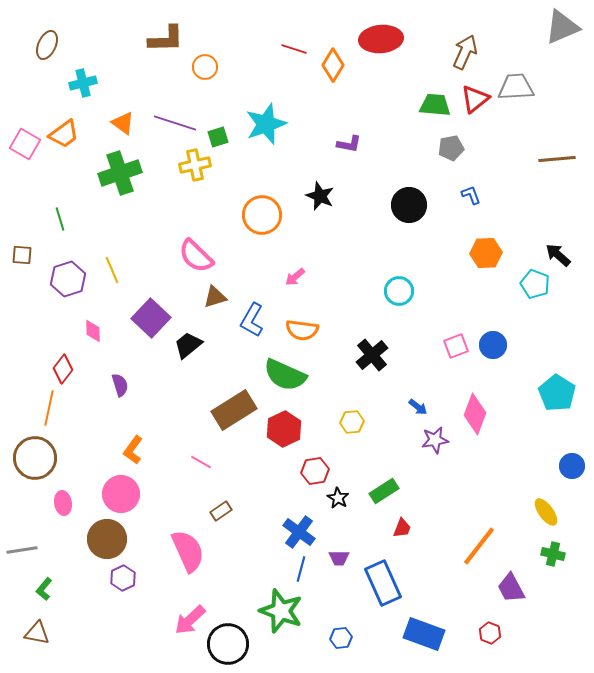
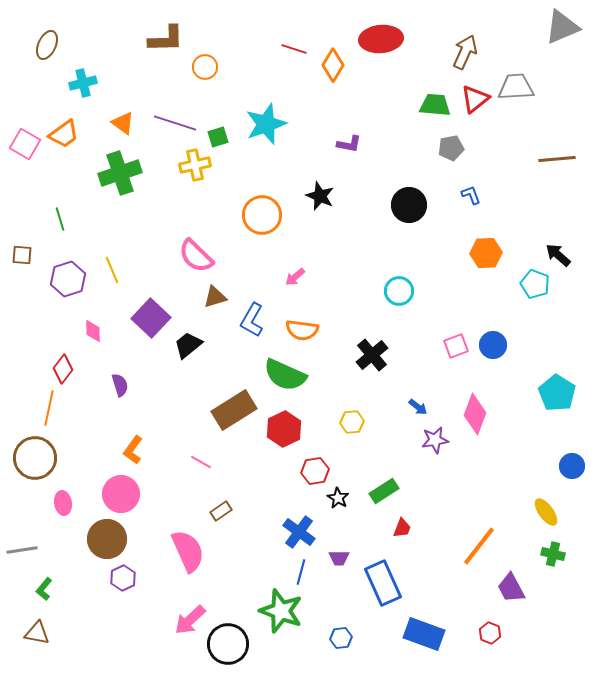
blue line at (301, 569): moved 3 px down
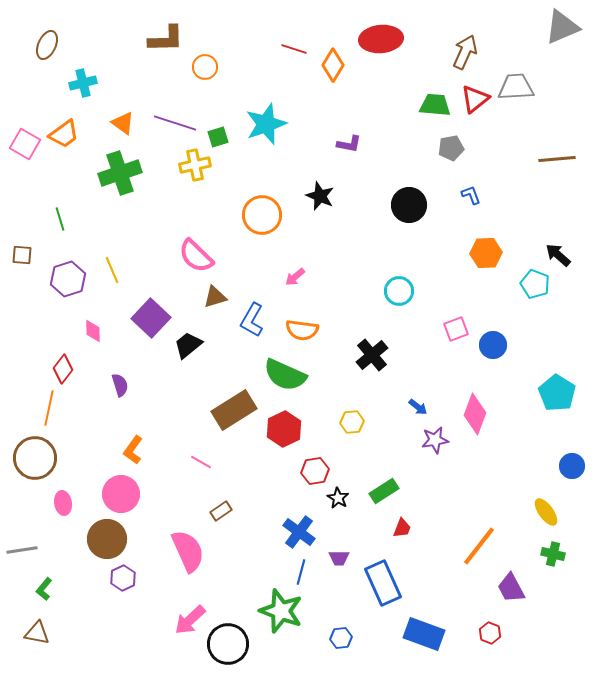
pink square at (456, 346): moved 17 px up
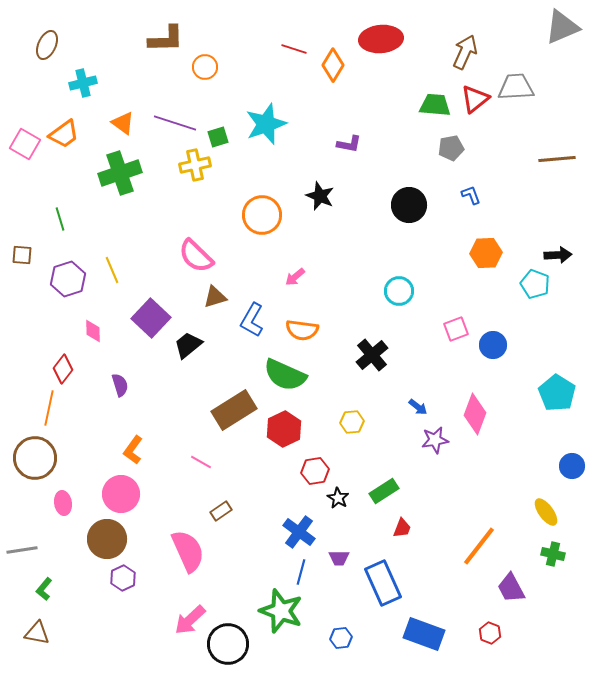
black arrow at (558, 255): rotated 136 degrees clockwise
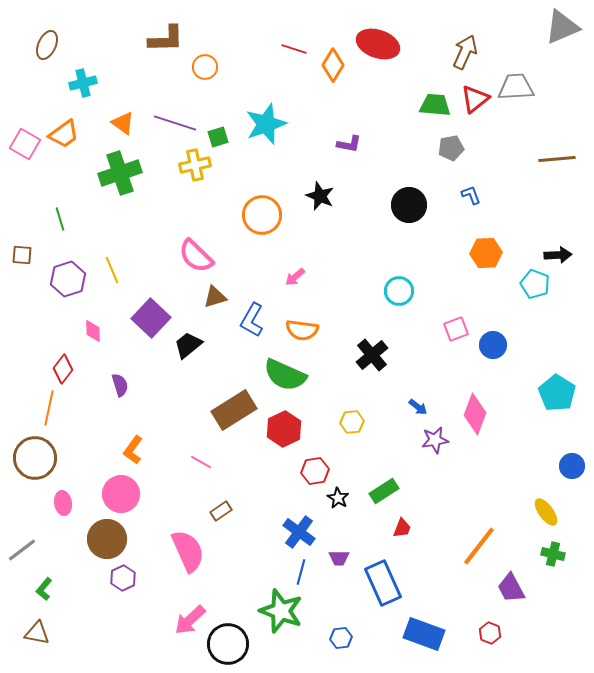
red ellipse at (381, 39): moved 3 px left, 5 px down; rotated 24 degrees clockwise
gray line at (22, 550): rotated 28 degrees counterclockwise
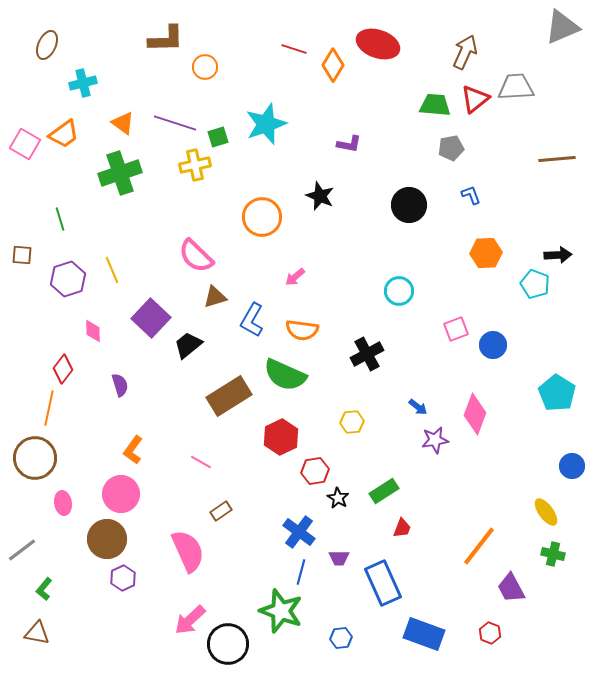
orange circle at (262, 215): moved 2 px down
black cross at (372, 355): moved 5 px left, 1 px up; rotated 12 degrees clockwise
brown rectangle at (234, 410): moved 5 px left, 14 px up
red hexagon at (284, 429): moved 3 px left, 8 px down
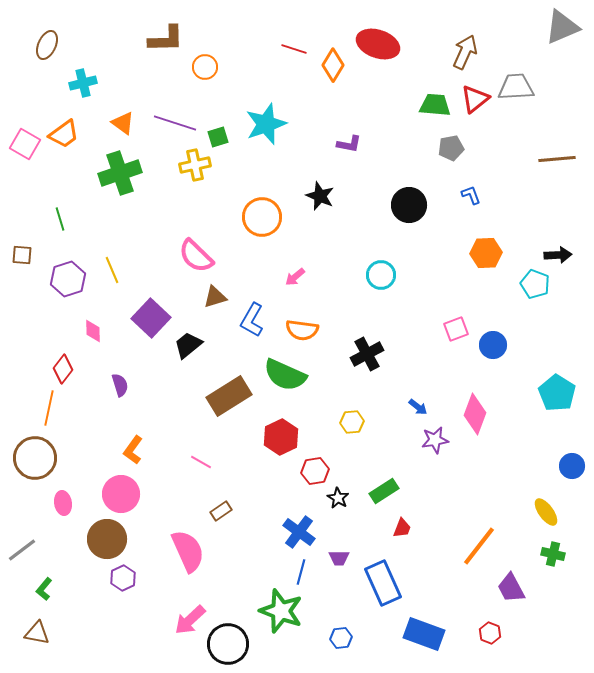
cyan circle at (399, 291): moved 18 px left, 16 px up
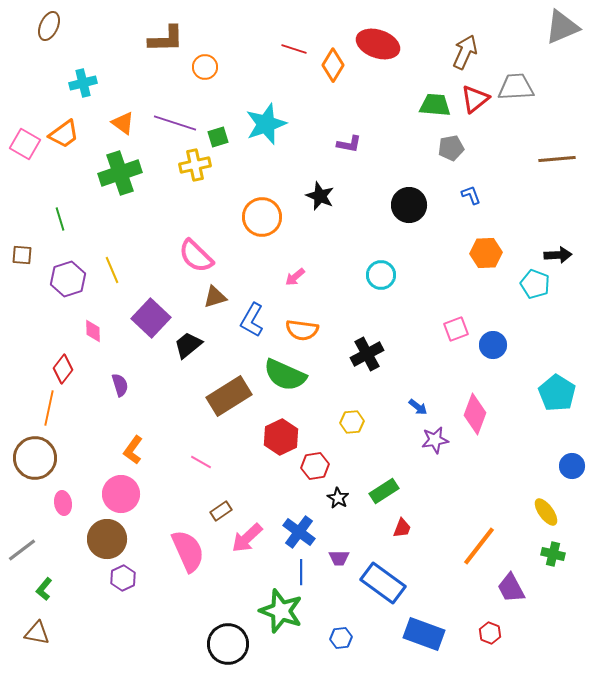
brown ellipse at (47, 45): moved 2 px right, 19 px up
red hexagon at (315, 471): moved 5 px up
blue line at (301, 572): rotated 15 degrees counterclockwise
blue rectangle at (383, 583): rotated 30 degrees counterclockwise
pink arrow at (190, 620): moved 57 px right, 82 px up
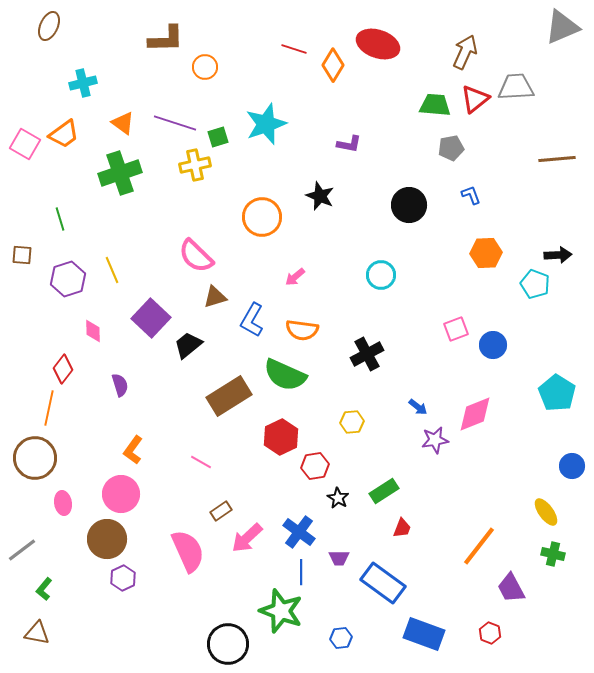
pink diamond at (475, 414): rotated 48 degrees clockwise
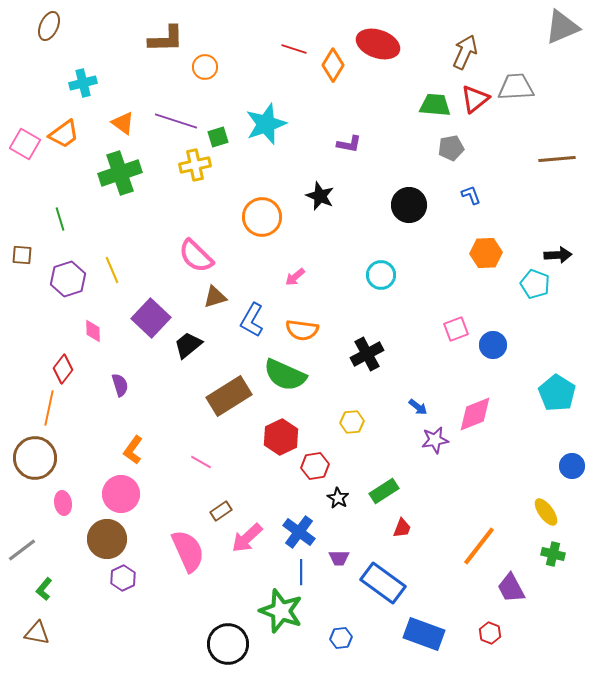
purple line at (175, 123): moved 1 px right, 2 px up
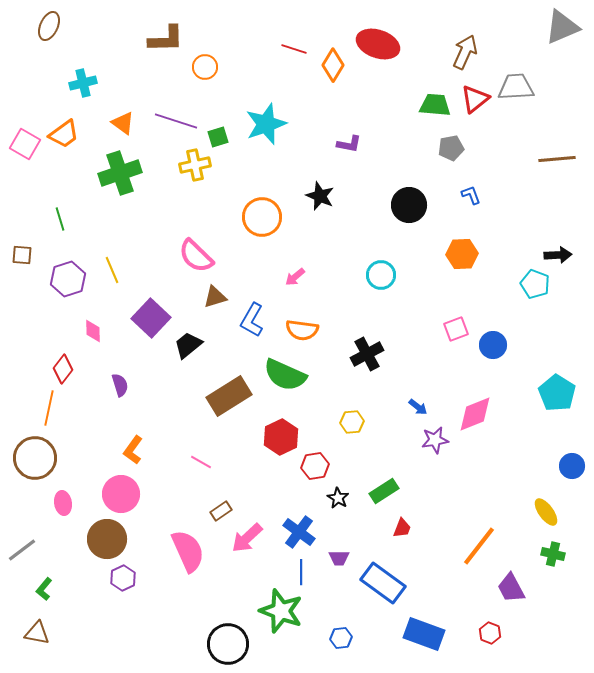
orange hexagon at (486, 253): moved 24 px left, 1 px down
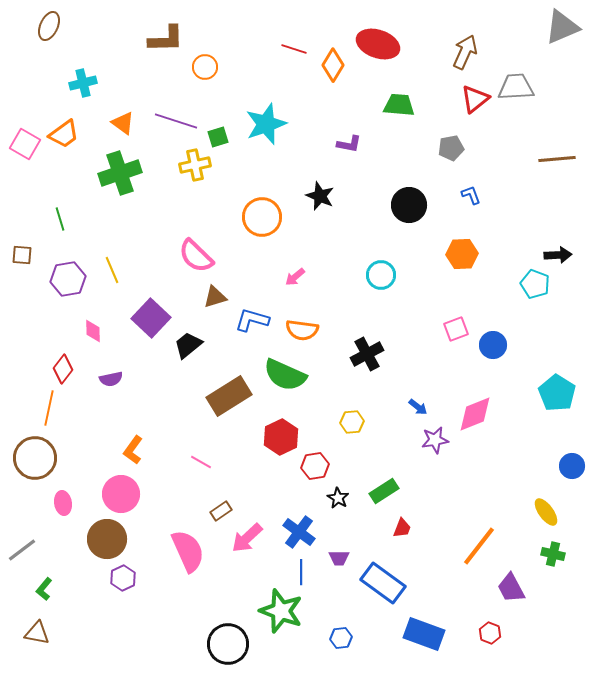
green trapezoid at (435, 105): moved 36 px left
purple hexagon at (68, 279): rotated 8 degrees clockwise
blue L-shape at (252, 320): rotated 76 degrees clockwise
purple semicircle at (120, 385): moved 9 px left, 6 px up; rotated 95 degrees clockwise
